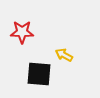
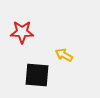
black square: moved 2 px left, 1 px down
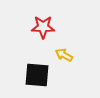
red star: moved 21 px right, 5 px up
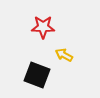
black square: rotated 16 degrees clockwise
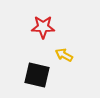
black square: rotated 8 degrees counterclockwise
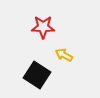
black square: rotated 20 degrees clockwise
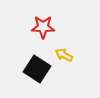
black square: moved 6 px up
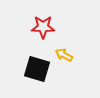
black square: rotated 16 degrees counterclockwise
